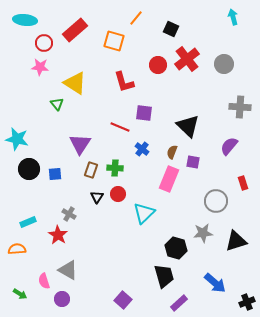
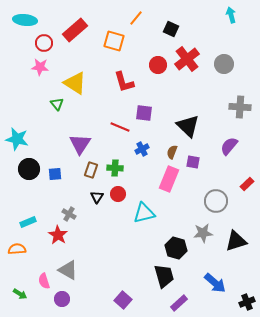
cyan arrow at (233, 17): moved 2 px left, 2 px up
blue cross at (142, 149): rotated 24 degrees clockwise
red rectangle at (243, 183): moved 4 px right, 1 px down; rotated 64 degrees clockwise
cyan triangle at (144, 213): rotated 30 degrees clockwise
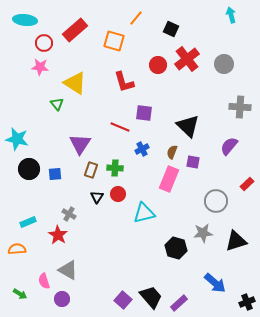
black trapezoid at (164, 276): moved 13 px left, 21 px down; rotated 25 degrees counterclockwise
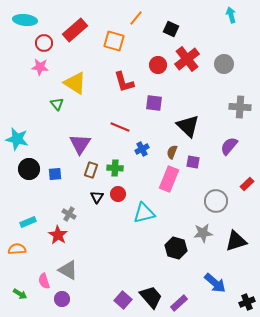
purple square at (144, 113): moved 10 px right, 10 px up
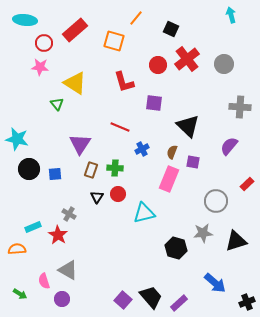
cyan rectangle at (28, 222): moved 5 px right, 5 px down
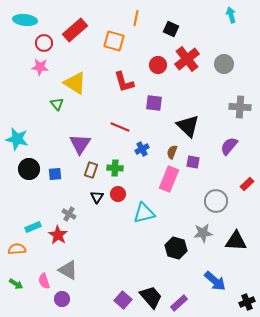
orange line at (136, 18): rotated 28 degrees counterclockwise
black triangle at (236, 241): rotated 20 degrees clockwise
blue arrow at (215, 283): moved 2 px up
green arrow at (20, 294): moved 4 px left, 10 px up
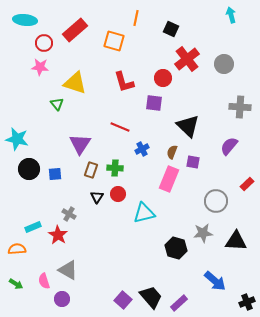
red circle at (158, 65): moved 5 px right, 13 px down
yellow triangle at (75, 83): rotated 15 degrees counterclockwise
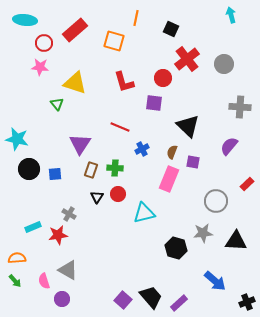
red star at (58, 235): rotated 30 degrees clockwise
orange semicircle at (17, 249): moved 9 px down
green arrow at (16, 284): moved 1 px left, 3 px up; rotated 16 degrees clockwise
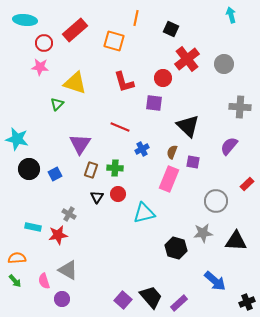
green triangle at (57, 104): rotated 24 degrees clockwise
blue square at (55, 174): rotated 24 degrees counterclockwise
cyan rectangle at (33, 227): rotated 35 degrees clockwise
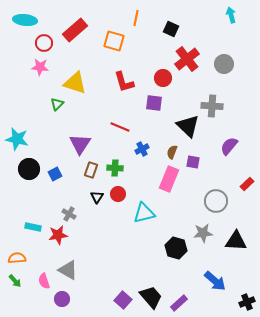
gray cross at (240, 107): moved 28 px left, 1 px up
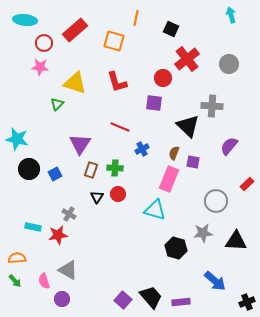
gray circle at (224, 64): moved 5 px right
red L-shape at (124, 82): moved 7 px left
brown semicircle at (172, 152): moved 2 px right, 1 px down
cyan triangle at (144, 213): moved 11 px right, 3 px up; rotated 30 degrees clockwise
purple rectangle at (179, 303): moved 2 px right, 1 px up; rotated 36 degrees clockwise
